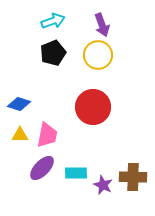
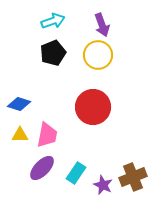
cyan rectangle: rotated 55 degrees counterclockwise
brown cross: rotated 24 degrees counterclockwise
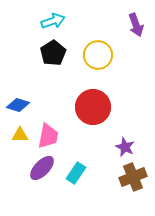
purple arrow: moved 34 px right
black pentagon: rotated 10 degrees counterclockwise
blue diamond: moved 1 px left, 1 px down
pink trapezoid: moved 1 px right, 1 px down
purple star: moved 22 px right, 38 px up
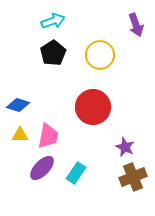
yellow circle: moved 2 px right
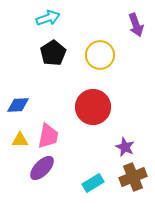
cyan arrow: moved 5 px left, 3 px up
blue diamond: rotated 20 degrees counterclockwise
yellow triangle: moved 5 px down
cyan rectangle: moved 17 px right, 10 px down; rotated 25 degrees clockwise
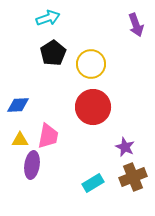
yellow circle: moved 9 px left, 9 px down
purple ellipse: moved 10 px left, 3 px up; rotated 36 degrees counterclockwise
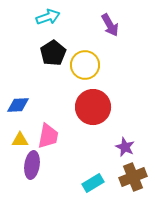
cyan arrow: moved 1 px up
purple arrow: moved 26 px left; rotated 10 degrees counterclockwise
yellow circle: moved 6 px left, 1 px down
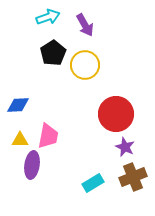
purple arrow: moved 25 px left
red circle: moved 23 px right, 7 px down
